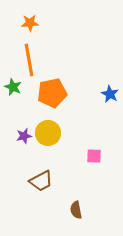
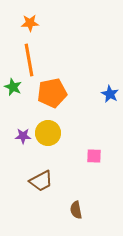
purple star: moved 1 px left; rotated 14 degrees clockwise
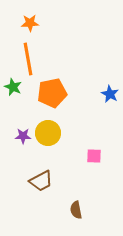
orange line: moved 1 px left, 1 px up
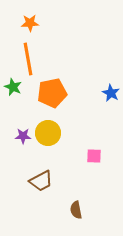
blue star: moved 1 px right, 1 px up
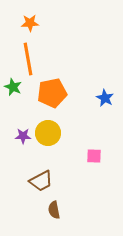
blue star: moved 6 px left, 5 px down
brown semicircle: moved 22 px left
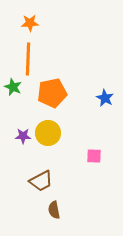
orange line: rotated 12 degrees clockwise
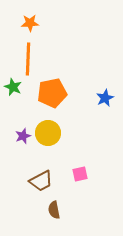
blue star: rotated 18 degrees clockwise
purple star: rotated 21 degrees counterclockwise
pink square: moved 14 px left, 18 px down; rotated 14 degrees counterclockwise
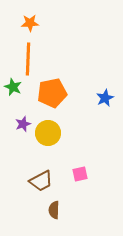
purple star: moved 12 px up
brown semicircle: rotated 12 degrees clockwise
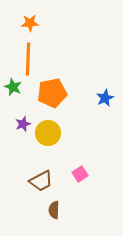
pink square: rotated 21 degrees counterclockwise
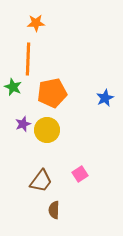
orange star: moved 6 px right
yellow circle: moved 1 px left, 3 px up
brown trapezoid: rotated 25 degrees counterclockwise
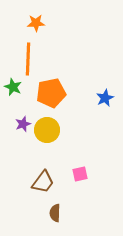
orange pentagon: moved 1 px left
pink square: rotated 21 degrees clockwise
brown trapezoid: moved 2 px right, 1 px down
brown semicircle: moved 1 px right, 3 px down
